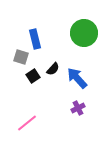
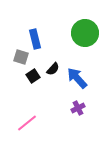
green circle: moved 1 px right
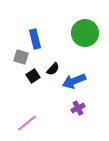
blue arrow: moved 3 px left, 3 px down; rotated 70 degrees counterclockwise
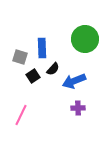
green circle: moved 6 px down
blue rectangle: moved 7 px right, 9 px down; rotated 12 degrees clockwise
gray square: moved 1 px left
purple cross: rotated 24 degrees clockwise
pink line: moved 6 px left, 8 px up; rotated 25 degrees counterclockwise
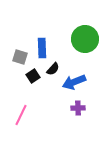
blue arrow: moved 1 px down
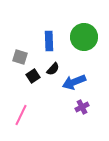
green circle: moved 1 px left, 2 px up
blue rectangle: moved 7 px right, 7 px up
purple cross: moved 4 px right, 1 px up; rotated 24 degrees counterclockwise
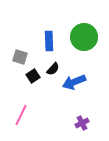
purple cross: moved 16 px down
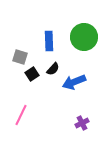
black square: moved 1 px left, 2 px up
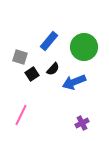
green circle: moved 10 px down
blue rectangle: rotated 42 degrees clockwise
